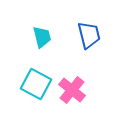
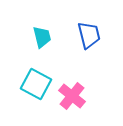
pink cross: moved 6 px down
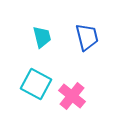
blue trapezoid: moved 2 px left, 2 px down
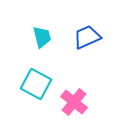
blue trapezoid: rotated 100 degrees counterclockwise
pink cross: moved 2 px right, 6 px down
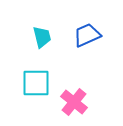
blue trapezoid: moved 2 px up
cyan square: moved 1 px up; rotated 28 degrees counterclockwise
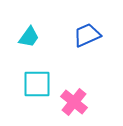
cyan trapezoid: moved 13 px left; rotated 50 degrees clockwise
cyan square: moved 1 px right, 1 px down
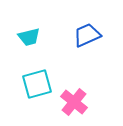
cyan trapezoid: rotated 40 degrees clockwise
cyan square: rotated 16 degrees counterclockwise
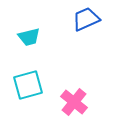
blue trapezoid: moved 1 px left, 16 px up
cyan square: moved 9 px left, 1 px down
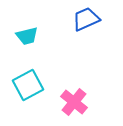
cyan trapezoid: moved 2 px left, 1 px up
cyan square: rotated 12 degrees counterclockwise
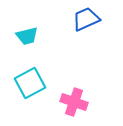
cyan square: moved 2 px right, 2 px up
pink cross: rotated 20 degrees counterclockwise
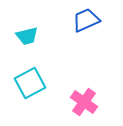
blue trapezoid: moved 1 px down
pink cross: moved 10 px right; rotated 16 degrees clockwise
